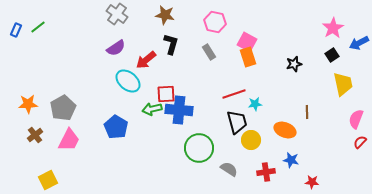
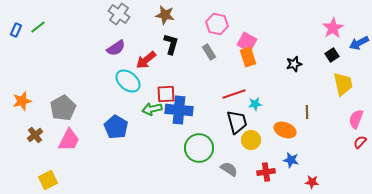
gray cross: moved 2 px right
pink hexagon: moved 2 px right, 2 px down
orange star: moved 6 px left, 3 px up; rotated 12 degrees counterclockwise
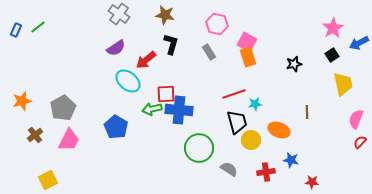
orange ellipse: moved 6 px left
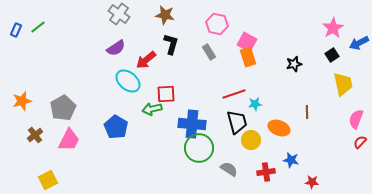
blue cross: moved 13 px right, 14 px down
orange ellipse: moved 2 px up
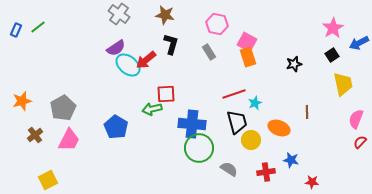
cyan ellipse: moved 16 px up
cyan star: moved 1 px up; rotated 16 degrees counterclockwise
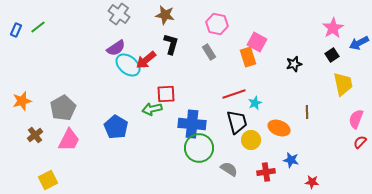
pink square: moved 10 px right
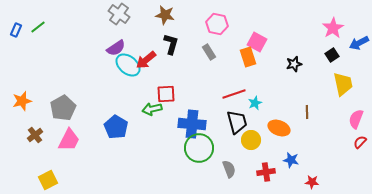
gray semicircle: rotated 36 degrees clockwise
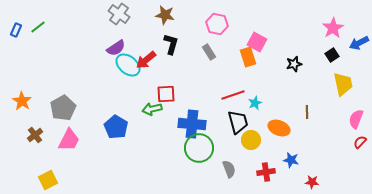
red line: moved 1 px left, 1 px down
orange star: rotated 24 degrees counterclockwise
black trapezoid: moved 1 px right
